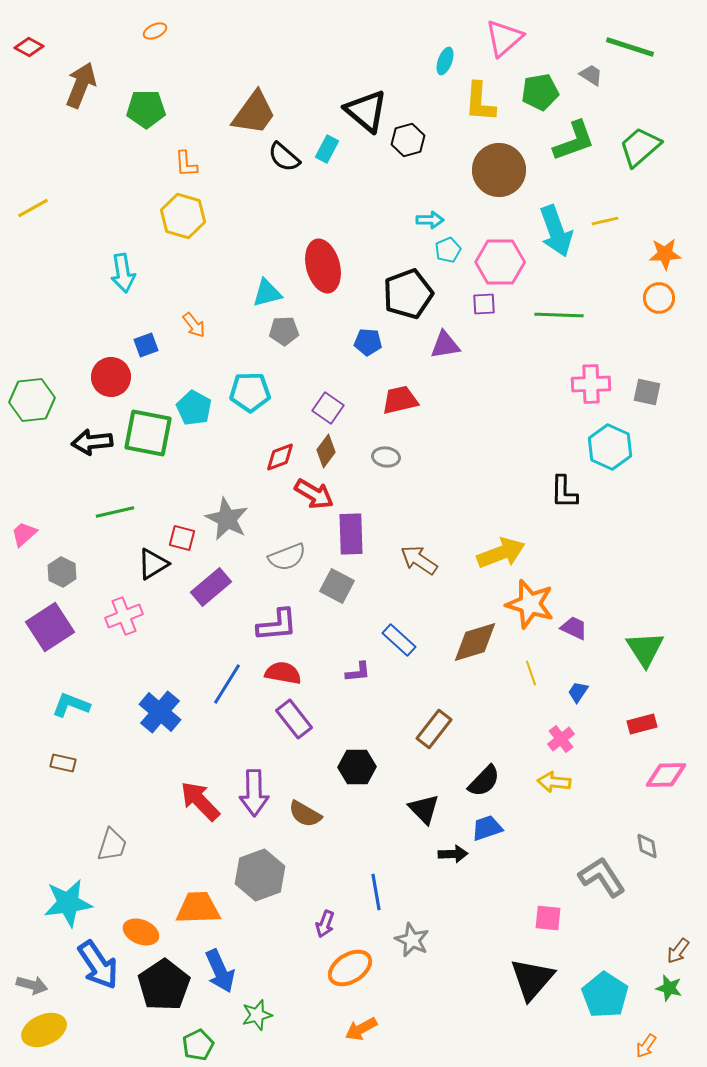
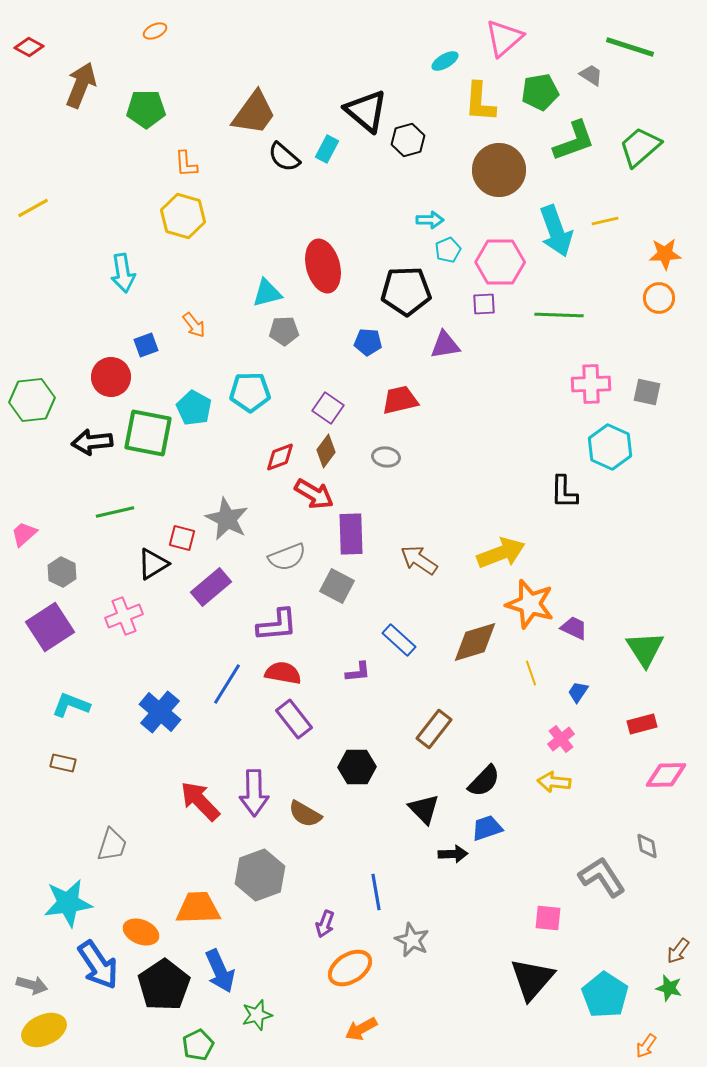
cyan ellipse at (445, 61): rotated 40 degrees clockwise
black pentagon at (408, 294): moved 2 px left, 3 px up; rotated 18 degrees clockwise
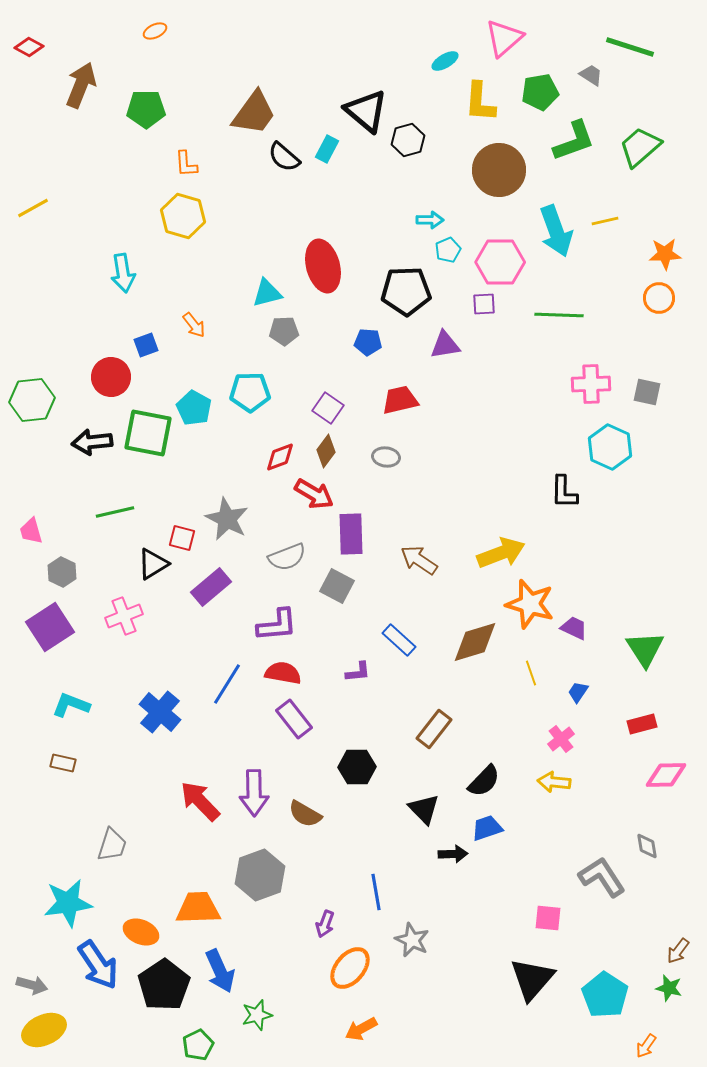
pink trapezoid at (24, 534): moved 7 px right, 3 px up; rotated 64 degrees counterclockwise
orange ellipse at (350, 968): rotated 18 degrees counterclockwise
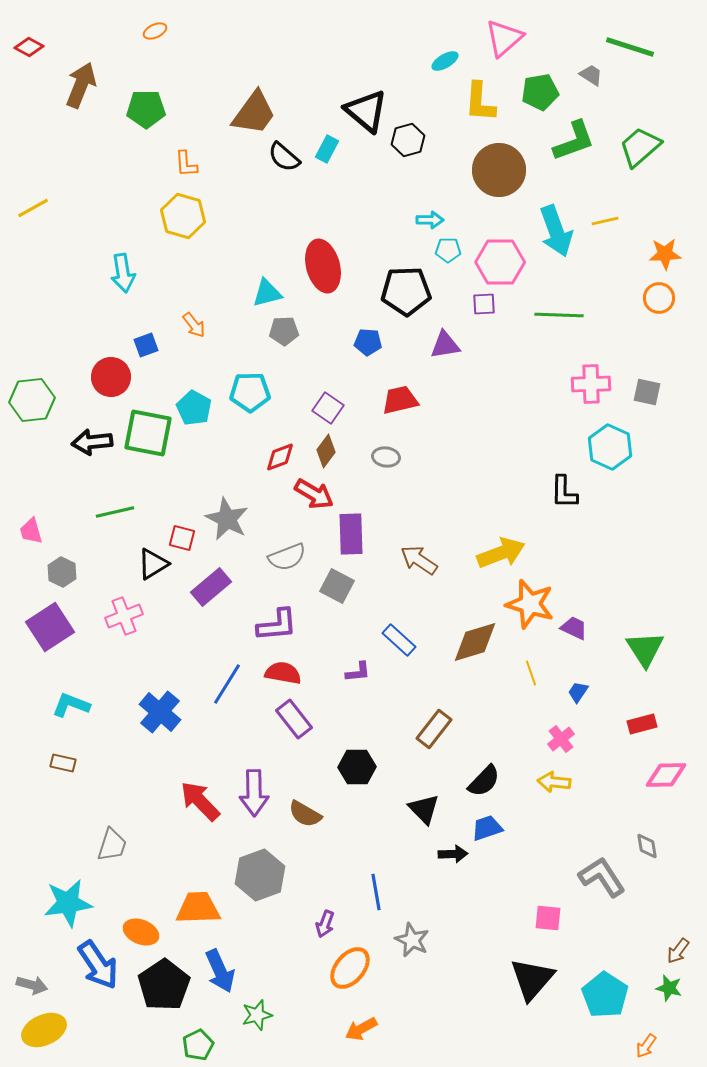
cyan pentagon at (448, 250): rotated 25 degrees clockwise
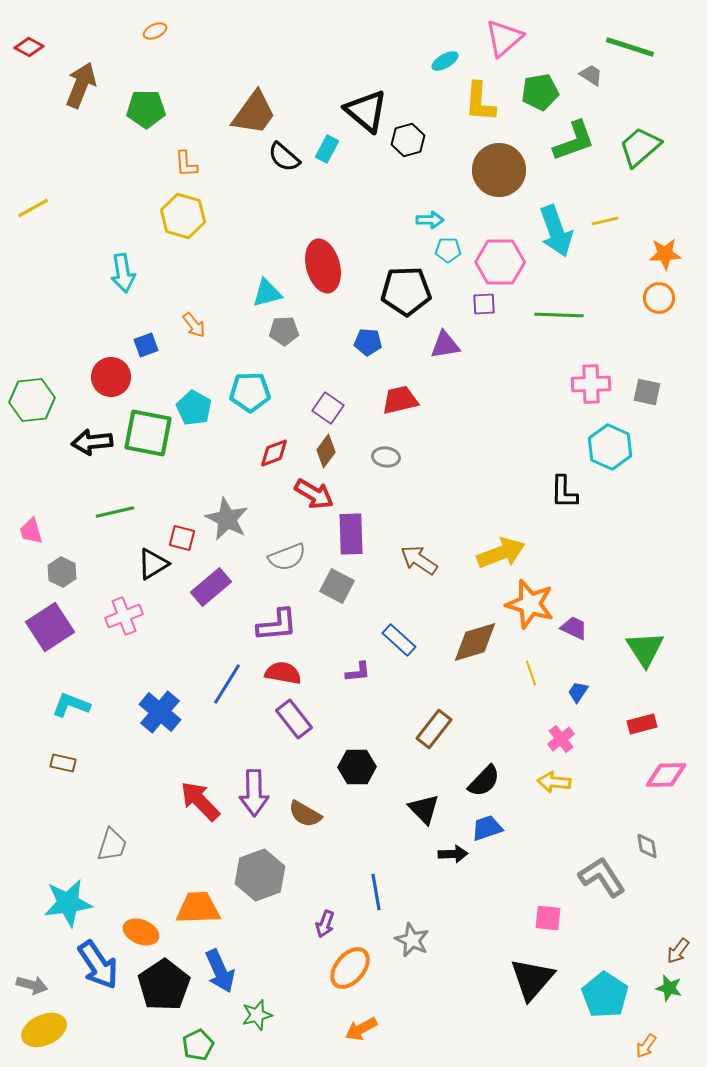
red diamond at (280, 457): moved 6 px left, 4 px up
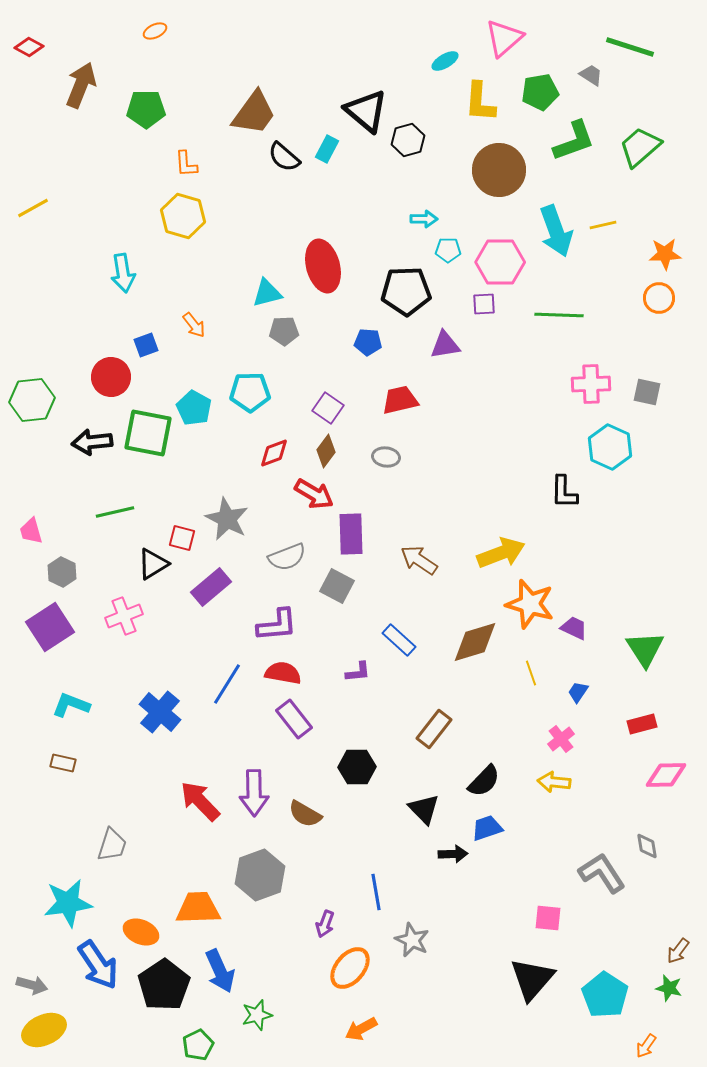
cyan arrow at (430, 220): moved 6 px left, 1 px up
yellow line at (605, 221): moved 2 px left, 4 px down
gray L-shape at (602, 877): moved 4 px up
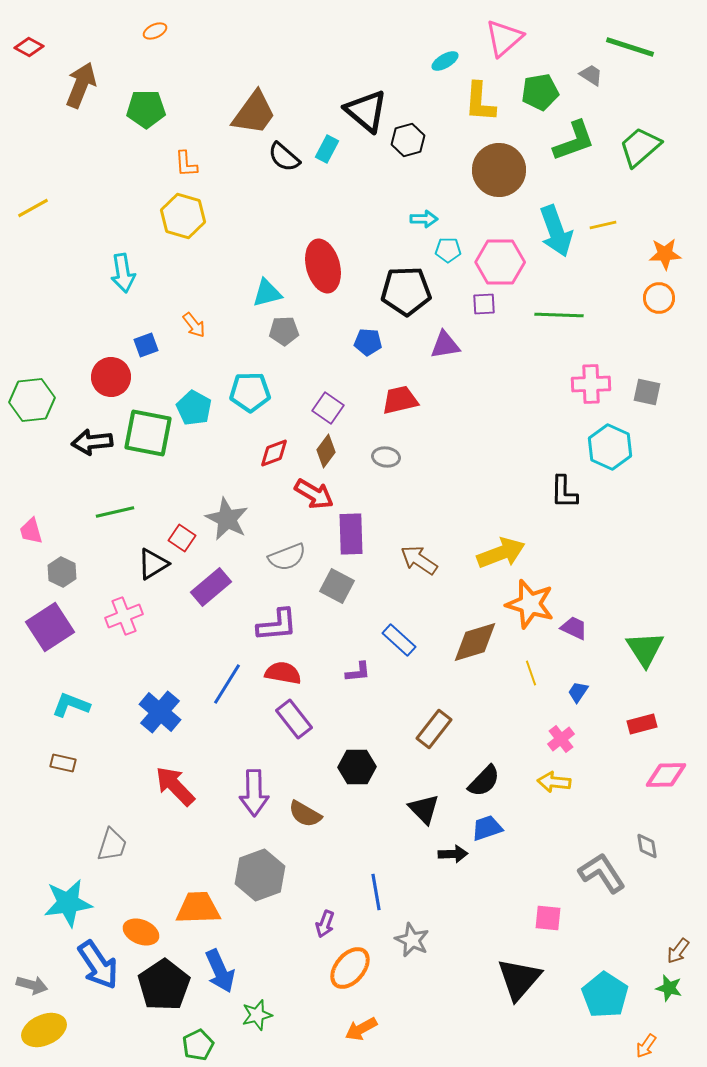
red square at (182, 538): rotated 20 degrees clockwise
red arrow at (200, 801): moved 25 px left, 15 px up
black triangle at (532, 979): moved 13 px left
